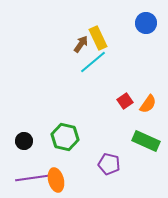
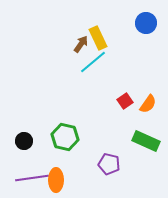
orange ellipse: rotated 15 degrees clockwise
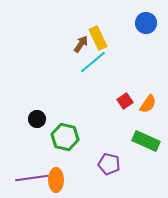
black circle: moved 13 px right, 22 px up
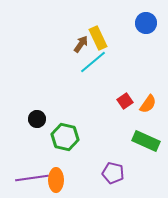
purple pentagon: moved 4 px right, 9 px down
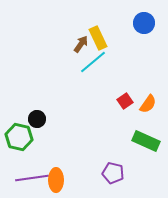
blue circle: moved 2 px left
green hexagon: moved 46 px left
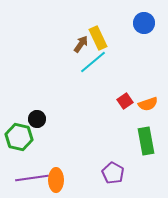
orange semicircle: rotated 36 degrees clockwise
green rectangle: rotated 56 degrees clockwise
purple pentagon: rotated 15 degrees clockwise
